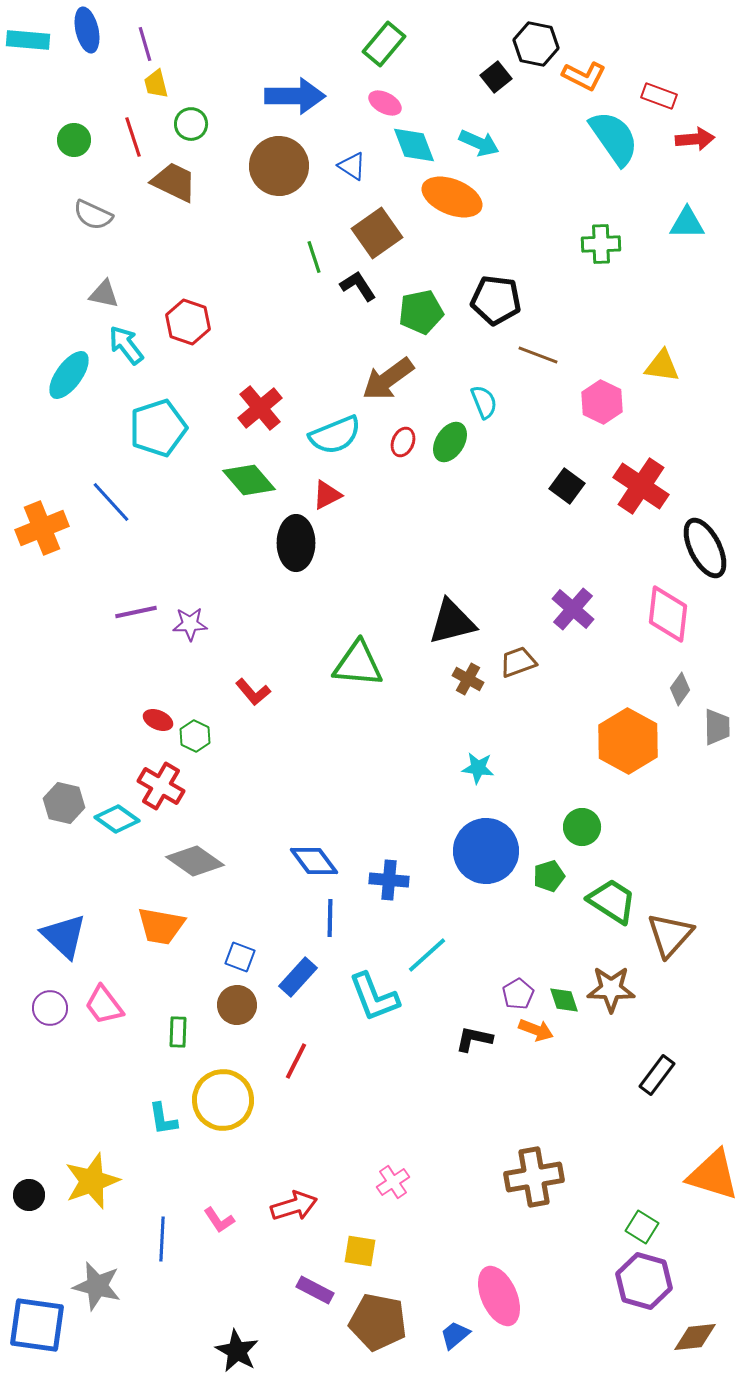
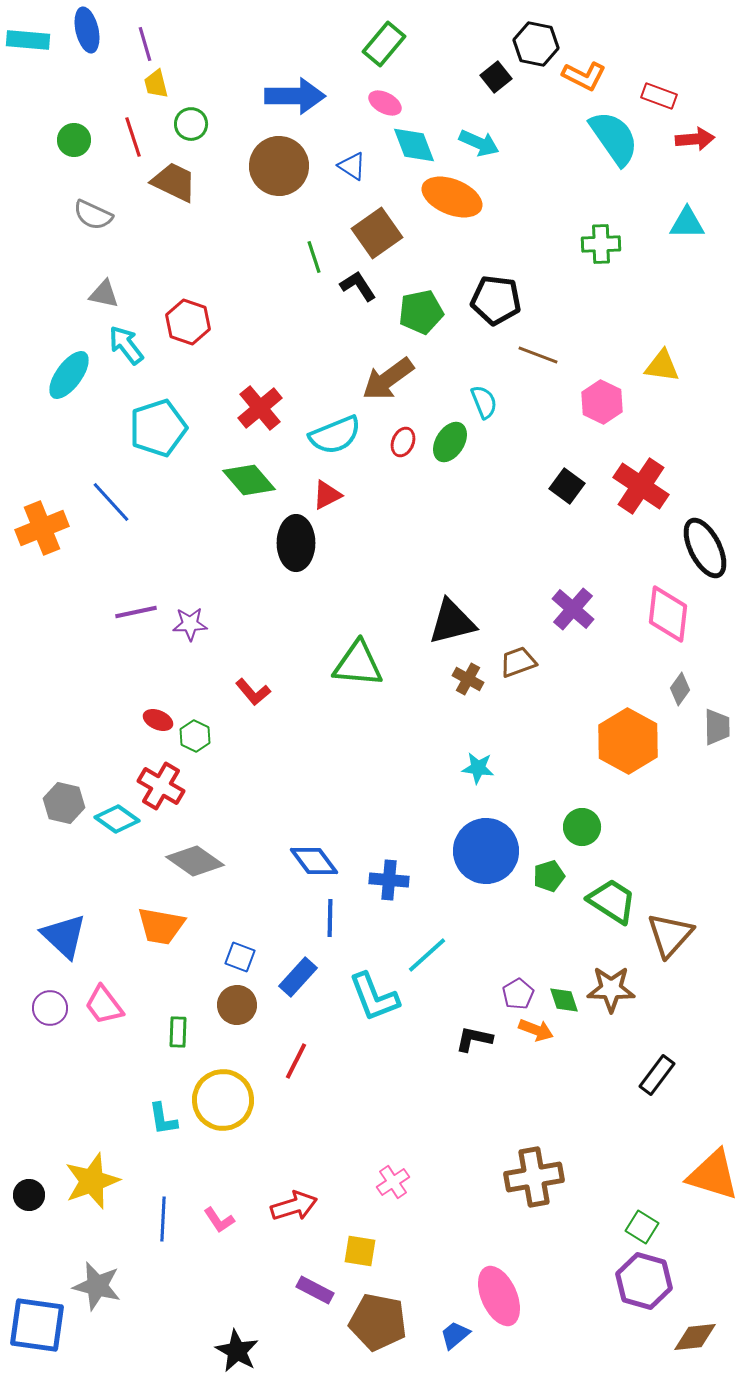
blue line at (162, 1239): moved 1 px right, 20 px up
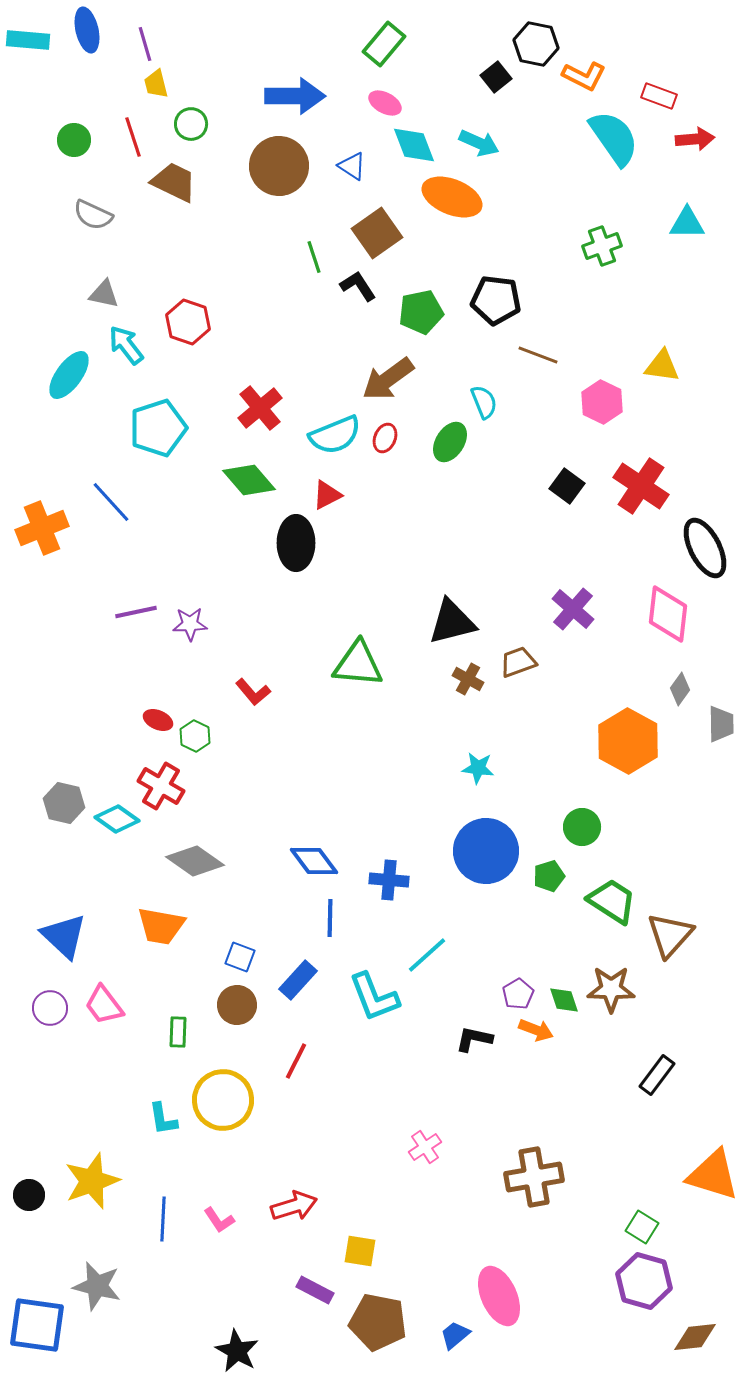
green cross at (601, 244): moved 1 px right, 2 px down; rotated 18 degrees counterclockwise
red ellipse at (403, 442): moved 18 px left, 4 px up
gray trapezoid at (717, 727): moved 4 px right, 3 px up
blue rectangle at (298, 977): moved 3 px down
pink cross at (393, 1182): moved 32 px right, 35 px up
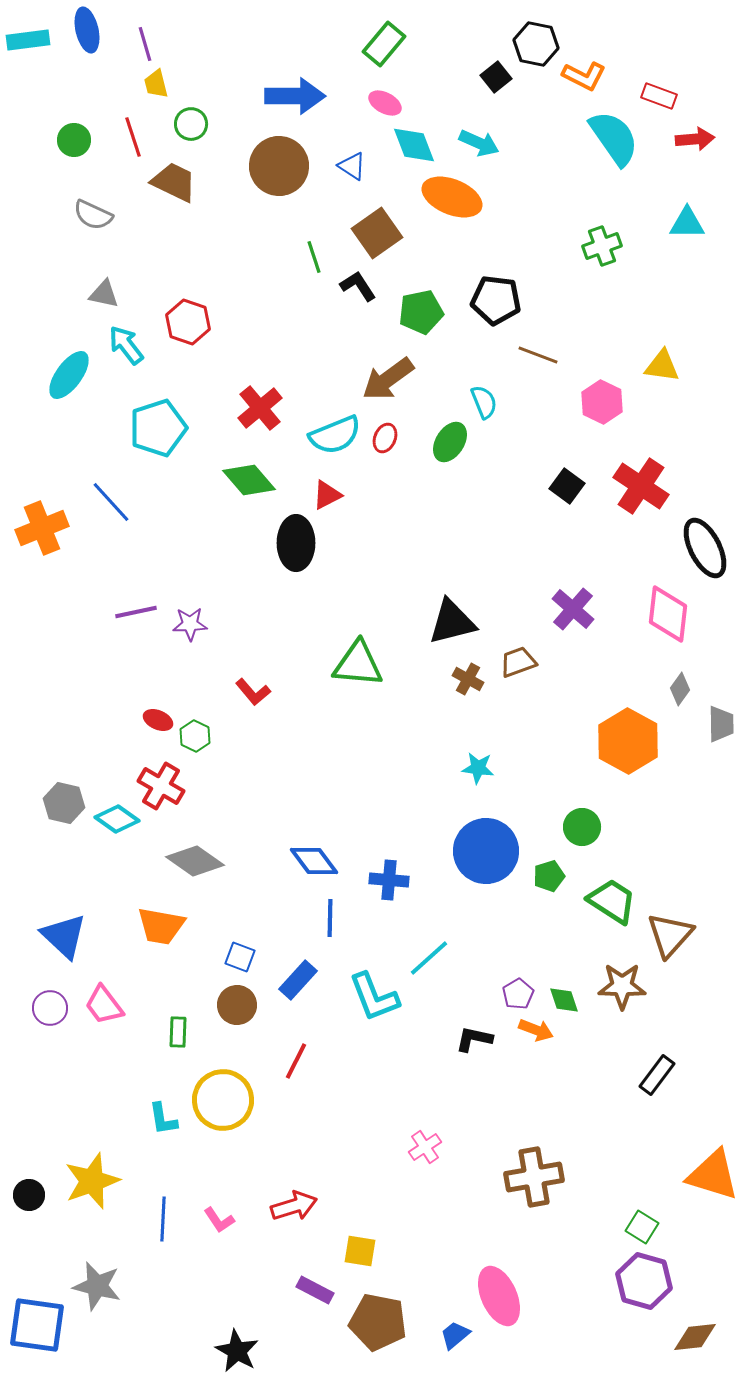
cyan rectangle at (28, 40): rotated 12 degrees counterclockwise
cyan line at (427, 955): moved 2 px right, 3 px down
brown star at (611, 989): moved 11 px right, 3 px up
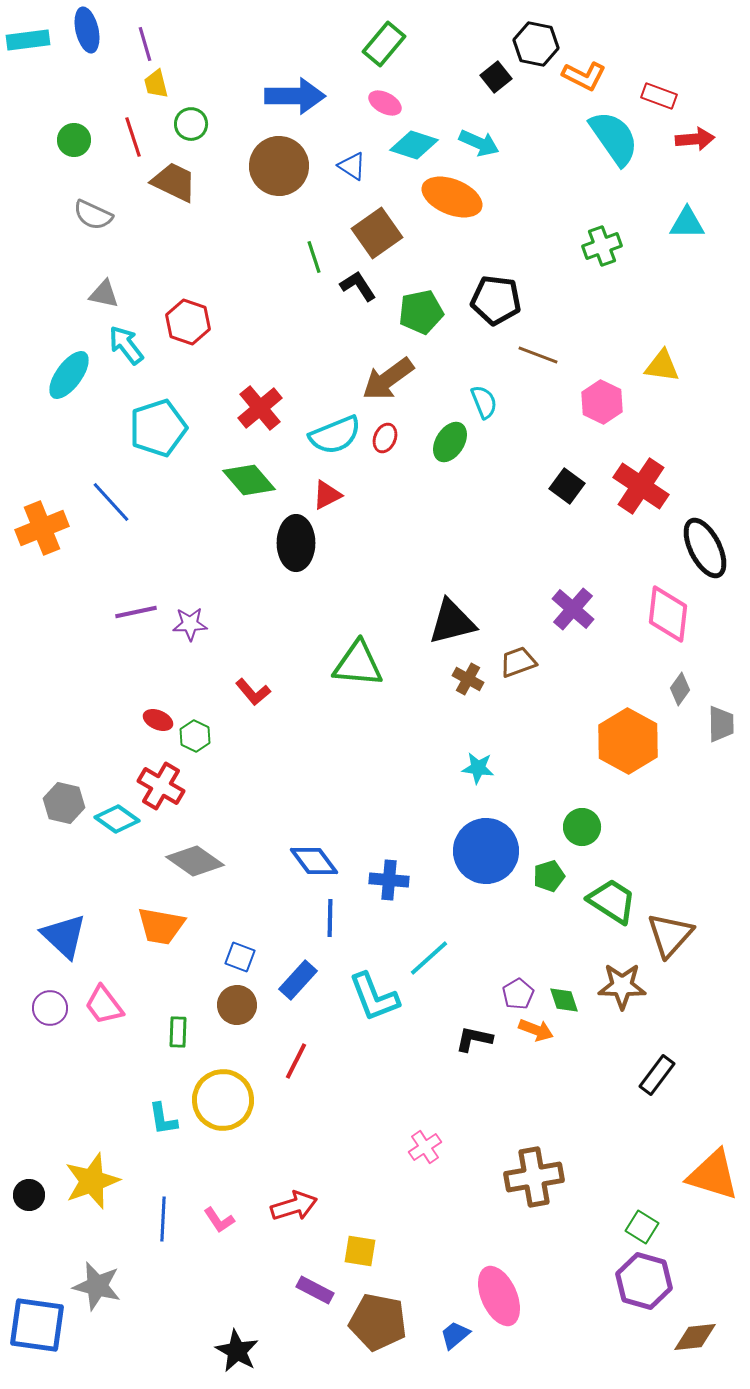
cyan diamond at (414, 145): rotated 51 degrees counterclockwise
